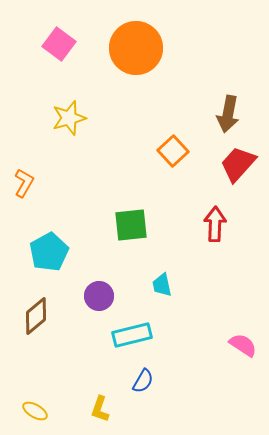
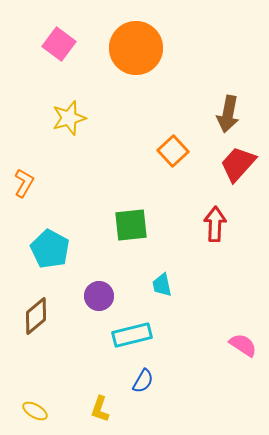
cyan pentagon: moved 1 px right, 3 px up; rotated 15 degrees counterclockwise
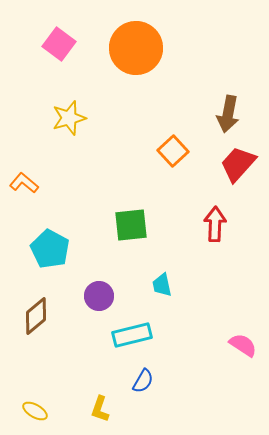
orange L-shape: rotated 80 degrees counterclockwise
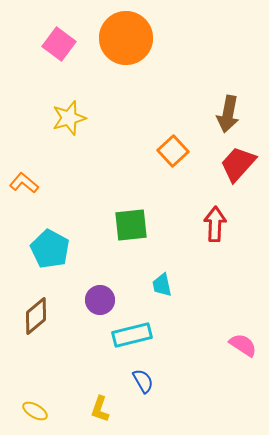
orange circle: moved 10 px left, 10 px up
purple circle: moved 1 px right, 4 px down
blue semicircle: rotated 60 degrees counterclockwise
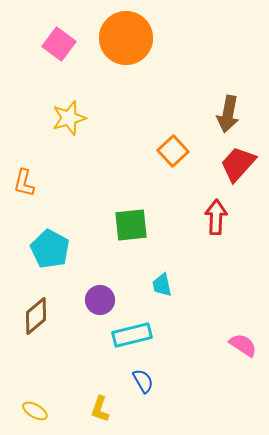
orange L-shape: rotated 116 degrees counterclockwise
red arrow: moved 1 px right, 7 px up
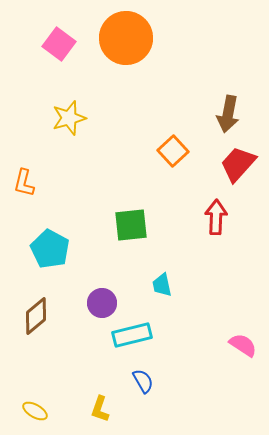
purple circle: moved 2 px right, 3 px down
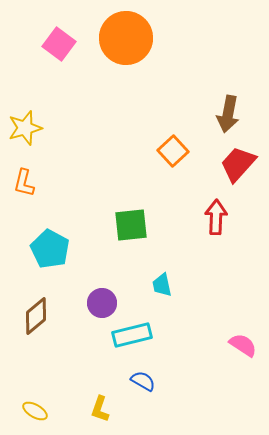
yellow star: moved 44 px left, 10 px down
blue semicircle: rotated 30 degrees counterclockwise
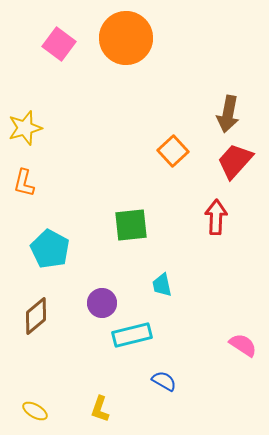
red trapezoid: moved 3 px left, 3 px up
blue semicircle: moved 21 px right
